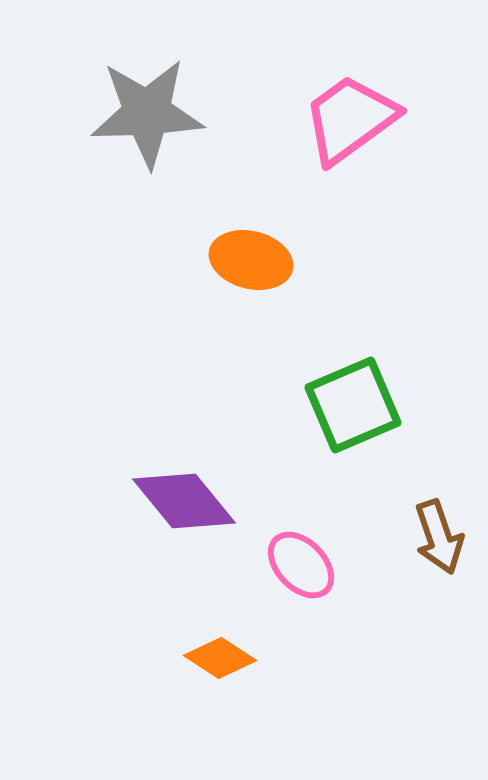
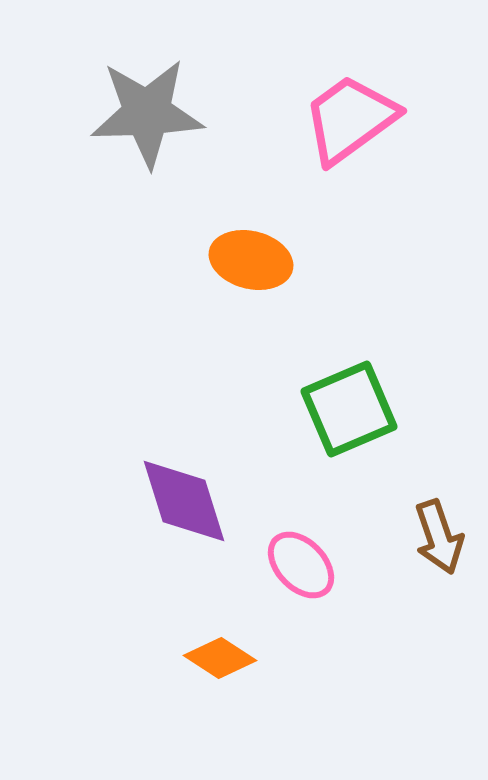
green square: moved 4 px left, 4 px down
purple diamond: rotated 22 degrees clockwise
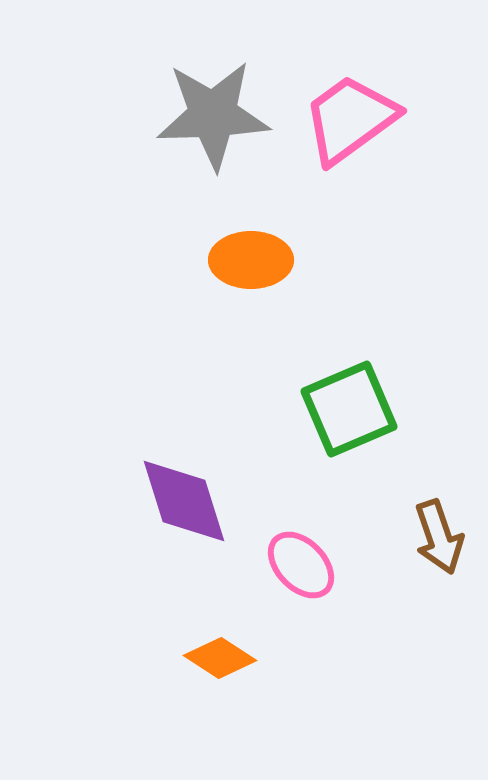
gray star: moved 66 px right, 2 px down
orange ellipse: rotated 14 degrees counterclockwise
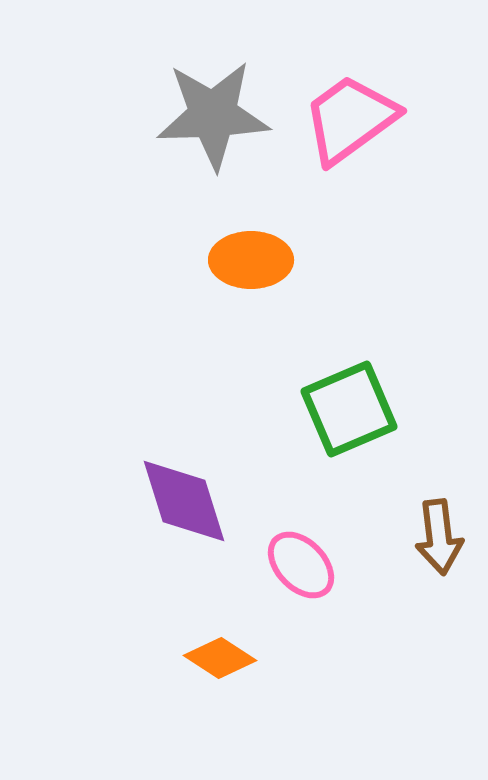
brown arrow: rotated 12 degrees clockwise
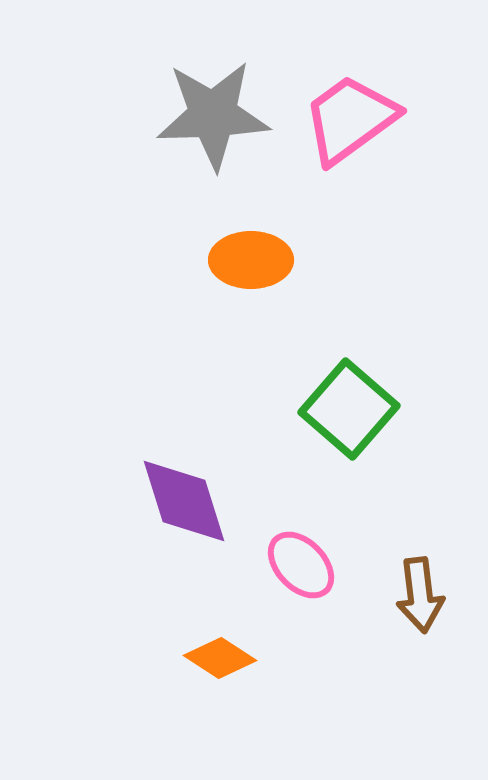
green square: rotated 26 degrees counterclockwise
brown arrow: moved 19 px left, 58 px down
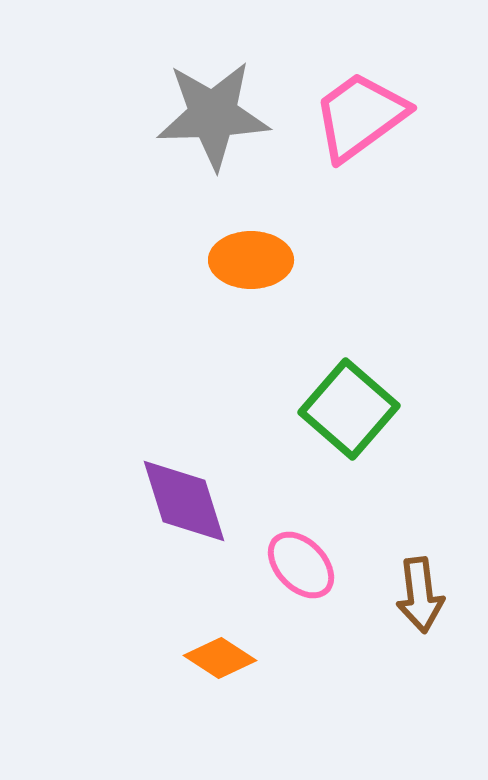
pink trapezoid: moved 10 px right, 3 px up
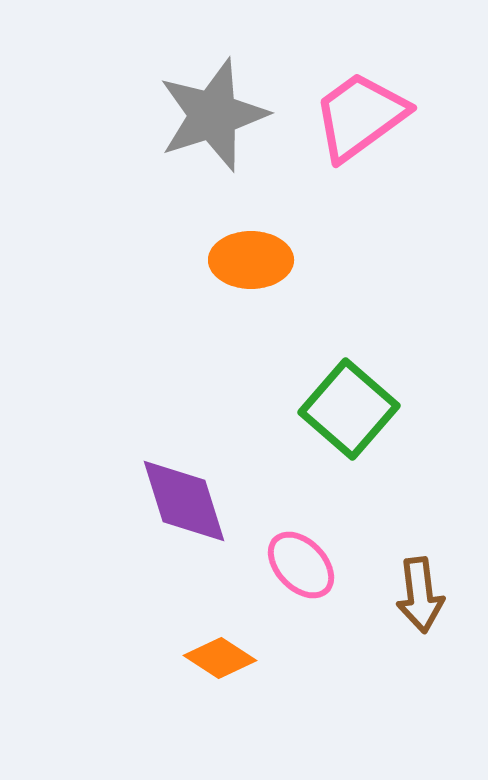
gray star: rotated 16 degrees counterclockwise
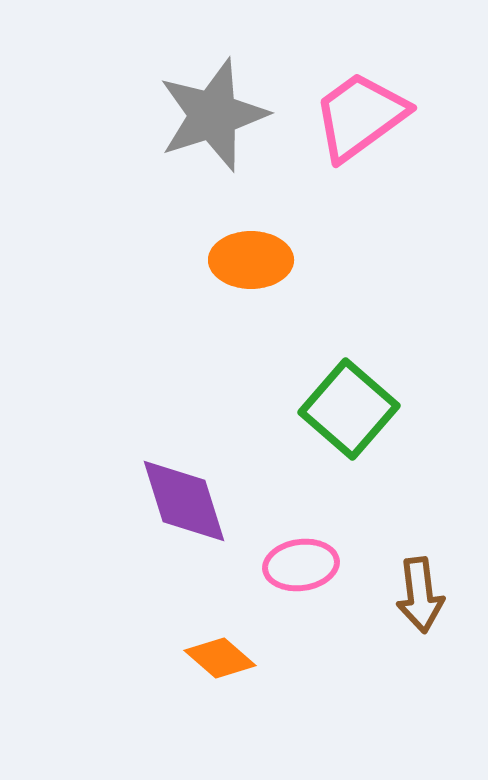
pink ellipse: rotated 54 degrees counterclockwise
orange diamond: rotated 8 degrees clockwise
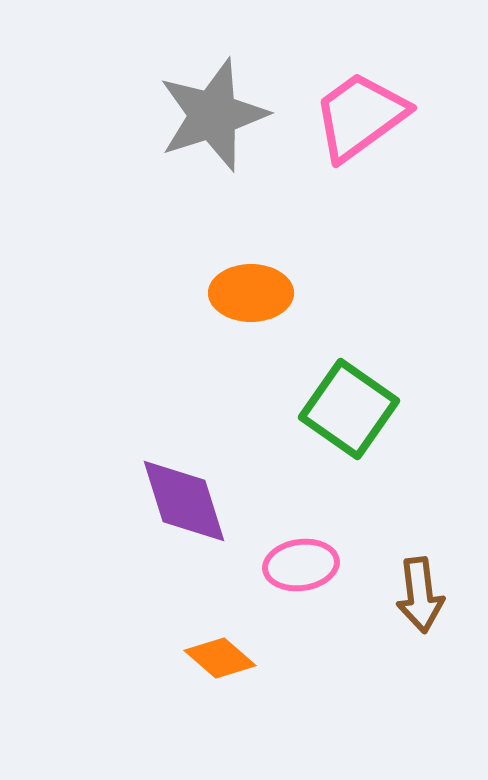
orange ellipse: moved 33 px down
green square: rotated 6 degrees counterclockwise
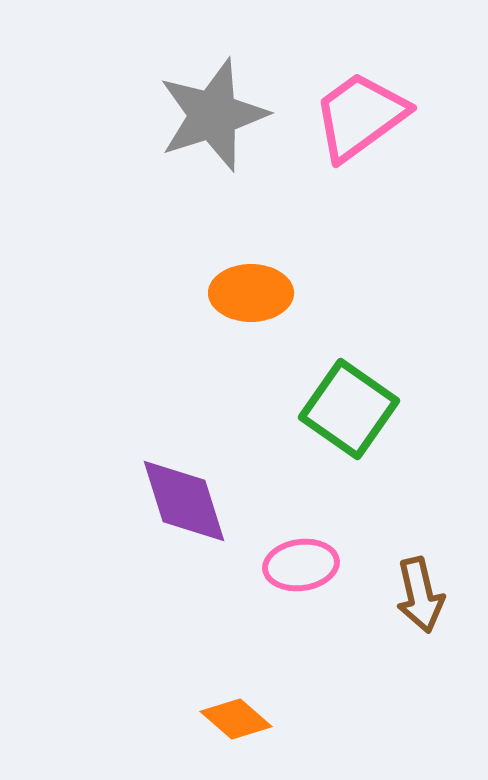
brown arrow: rotated 6 degrees counterclockwise
orange diamond: moved 16 px right, 61 px down
